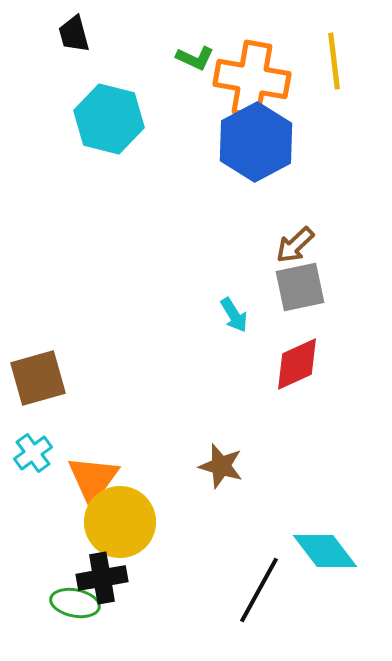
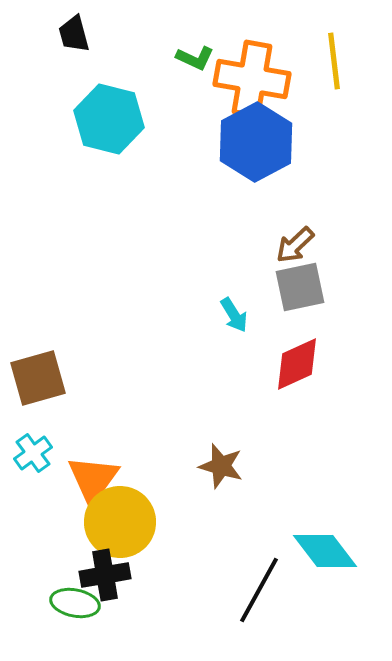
black cross: moved 3 px right, 3 px up
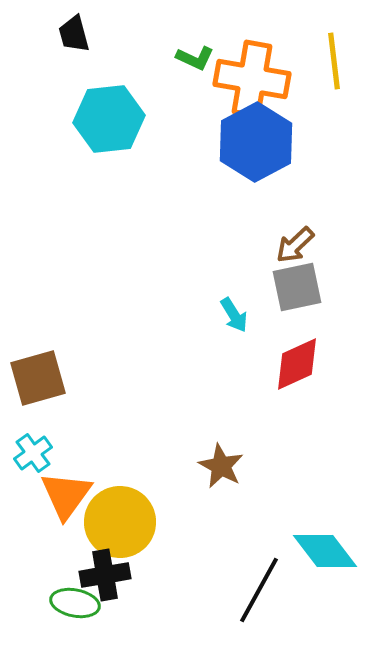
cyan hexagon: rotated 20 degrees counterclockwise
gray square: moved 3 px left
brown star: rotated 12 degrees clockwise
orange triangle: moved 27 px left, 16 px down
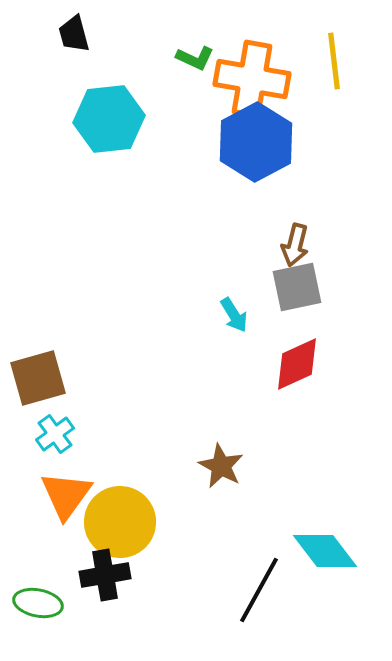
brown arrow: rotated 33 degrees counterclockwise
cyan cross: moved 22 px right, 19 px up
green ellipse: moved 37 px left
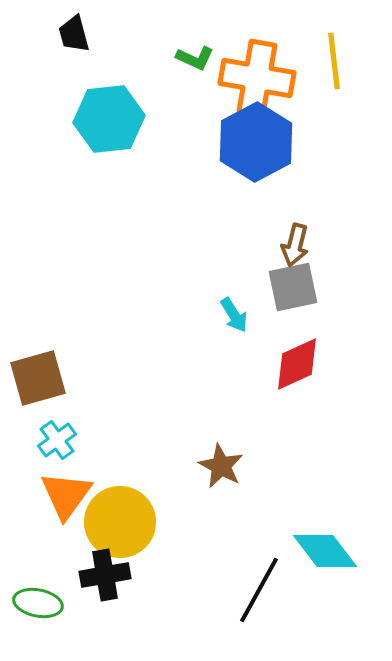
orange cross: moved 5 px right, 1 px up
gray square: moved 4 px left
cyan cross: moved 2 px right, 6 px down
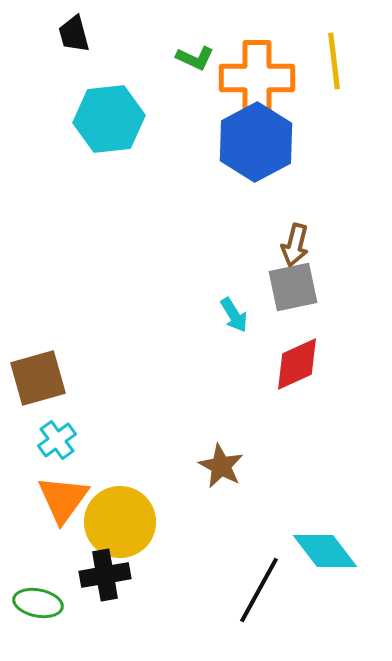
orange cross: rotated 10 degrees counterclockwise
orange triangle: moved 3 px left, 4 px down
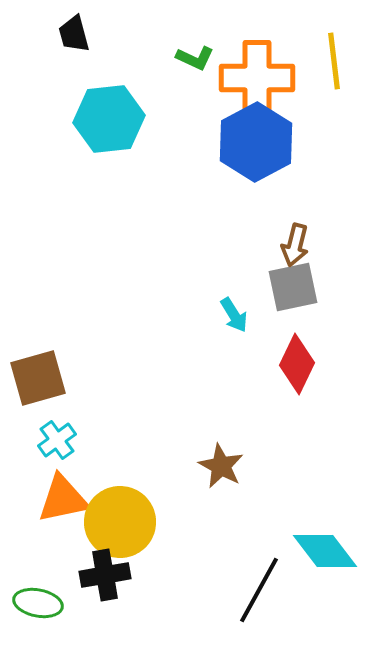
red diamond: rotated 40 degrees counterclockwise
orange triangle: rotated 42 degrees clockwise
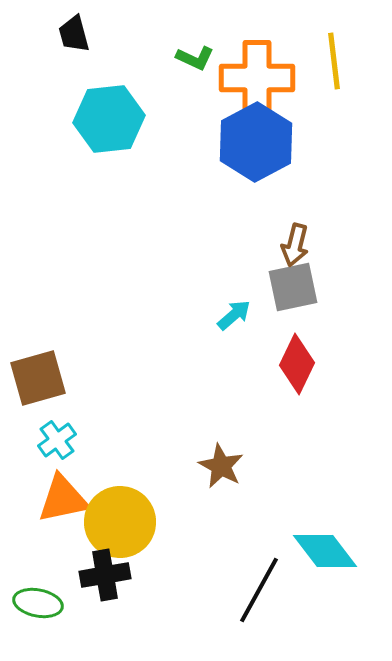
cyan arrow: rotated 99 degrees counterclockwise
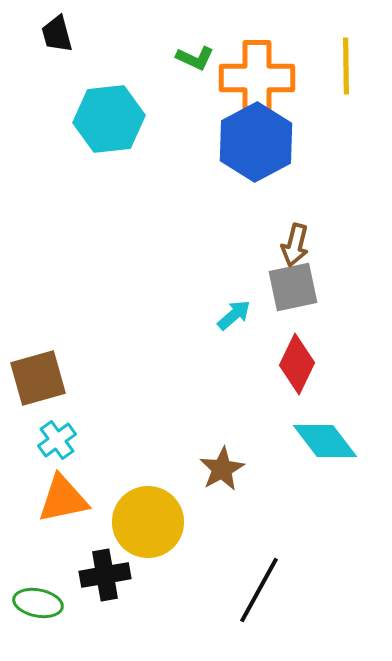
black trapezoid: moved 17 px left
yellow line: moved 12 px right, 5 px down; rotated 6 degrees clockwise
brown star: moved 1 px right, 3 px down; rotated 15 degrees clockwise
yellow circle: moved 28 px right
cyan diamond: moved 110 px up
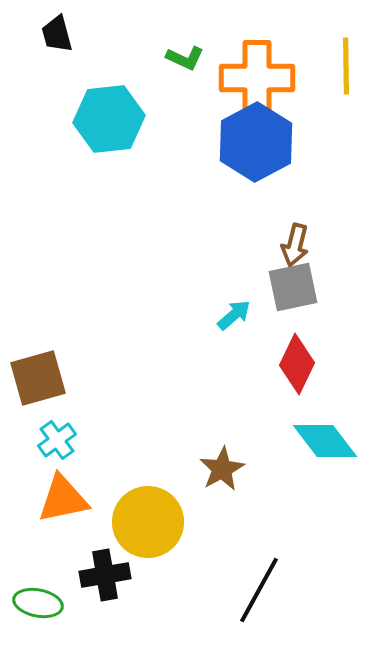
green L-shape: moved 10 px left
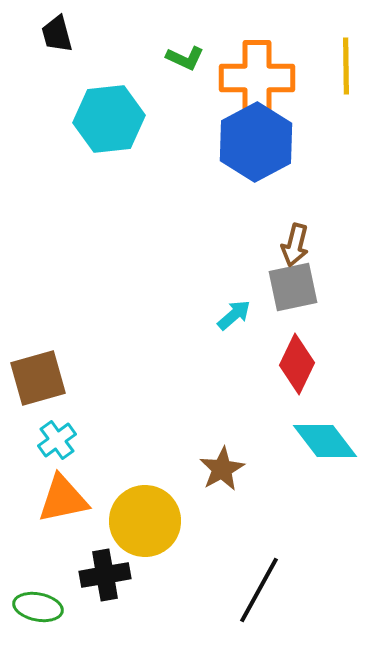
yellow circle: moved 3 px left, 1 px up
green ellipse: moved 4 px down
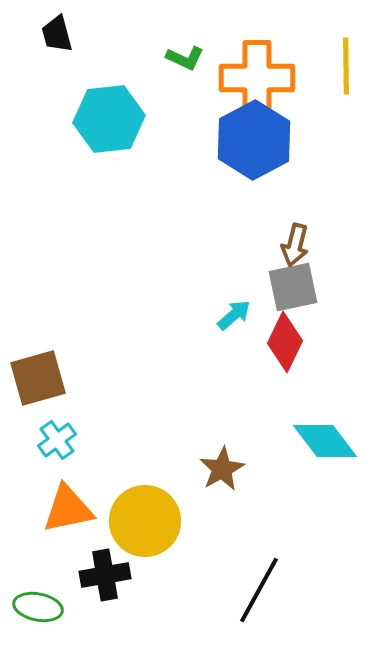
blue hexagon: moved 2 px left, 2 px up
red diamond: moved 12 px left, 22 px up
orange triangle: moved 5 px right, 10 px down
